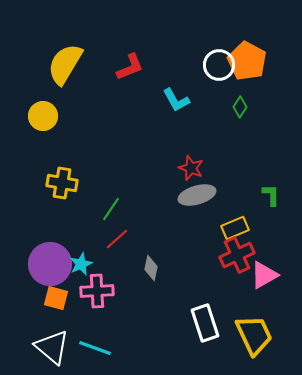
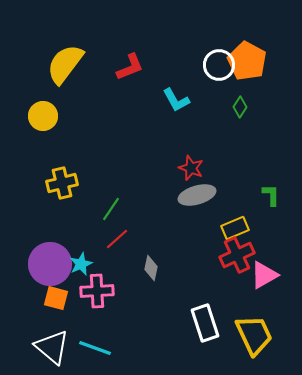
yellow semicircle: rotated 6 degrees clockwise
yellow cross: rotated 24 degrees counterclockwise
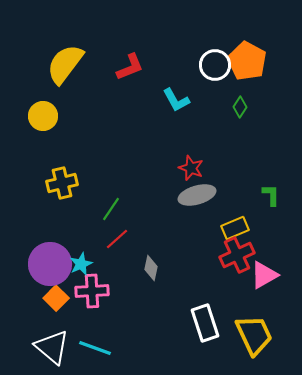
white circle: moved 4 px left
pink cross: moved 5 px left
orange square: rotated 30 degrees clockwise
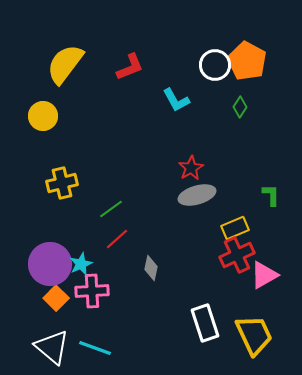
red star: rotated 20 degrees clockwise
green line: rotated 20 degrees clockwise
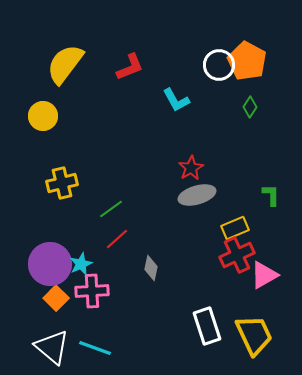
white circle: moved 4 px right
green diamond: moved 10 px right
white rectangle: moved 2 px right, 3 px down
